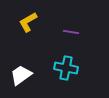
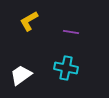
yellow L-shape: moved 1 px right, 1 px up
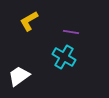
cyan cross: moved 2 px left, 11 px up; rotated 20 degrees clockwise
white trapezoid: moved 2 px left, 1 px down
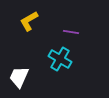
cyan cross: moved 4 px left, 2 px down
white trapezoid: moved 1 px down; rotated 30 degrees counterclockwise
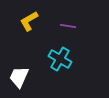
purple line: moved 3 px left, 6 px up
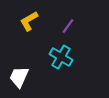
purple line: rotated 63 degrees counterclockwise
cyan cross: moved 1 px right, 2 px up
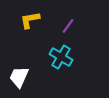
yellow L-shape: moved 1 px right, 1 px up; rotated 20 degrees clockwise
